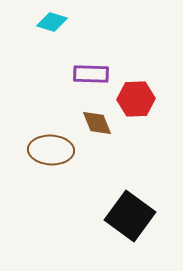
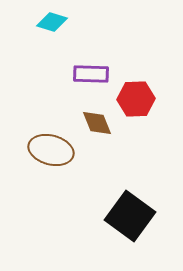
brown ellipse: rotated 12 degrees clockwise
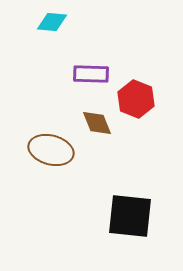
cyan diamond: rotated 12 degrees counterclockwise
red hexagon: rotated 24 degrees clockwise
black square: rotated 30 degrees counterclockwise
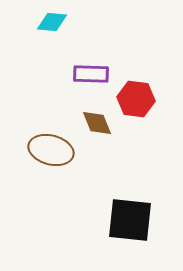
red hexagon: rotated 15 degrees counterclockwise
black square: moved 4 px down
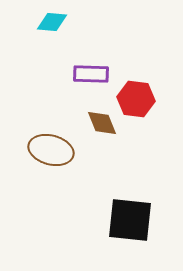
brown diamond: moved 5 px right
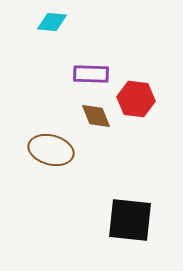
brown diamond: moved 6 px left, 7 px up
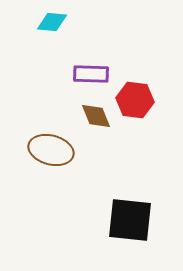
red hexagon: moved 1 px left, 1 px down
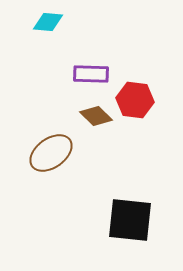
cyan diamond: moved 4 px left
brown diamond: rotated 24 degrees counterclockwise
brown ellipse: moved 3 px down; rotated 51 degrees counterclockwise
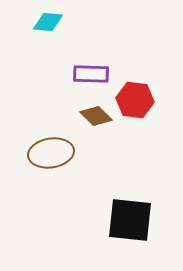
brown ellipse: rotated 27 degrees clockwise
